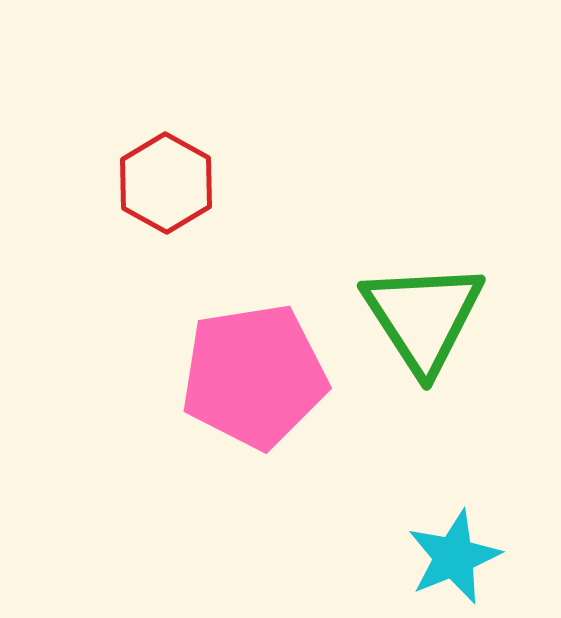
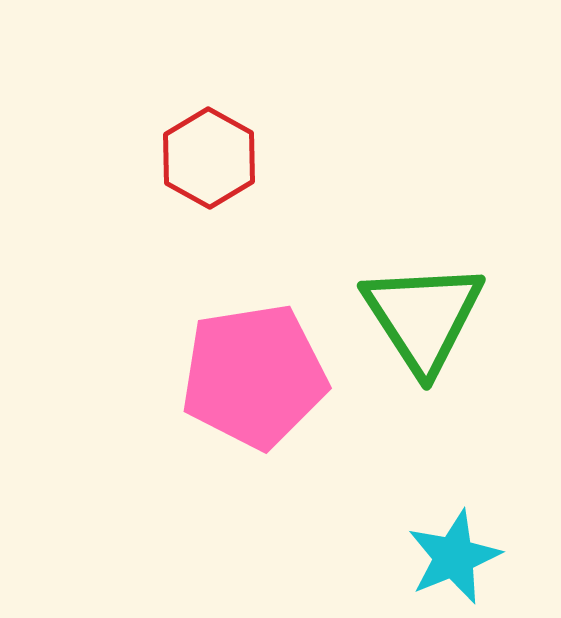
red hexagon: moved 43 px right, 25 px up
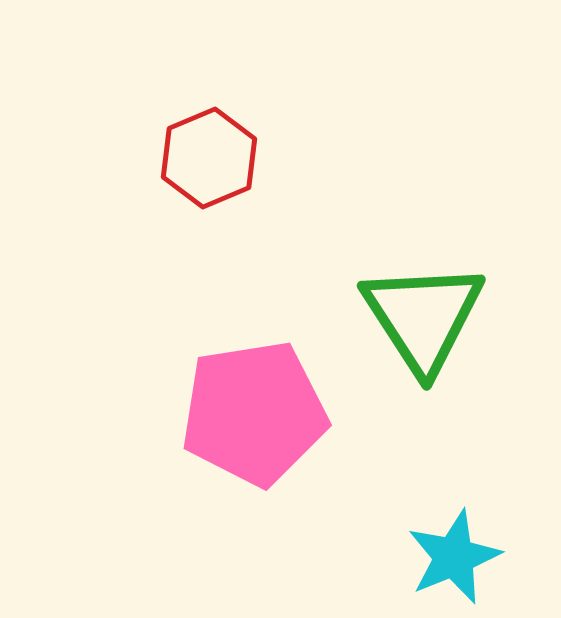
red hexagon: rotated 8 degrees clockwise
pink pentagon: moved 37 px down
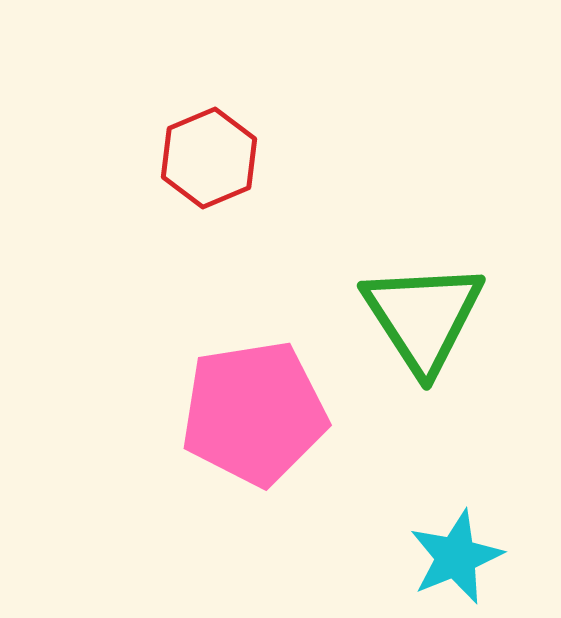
cyan star: moved 2 px right
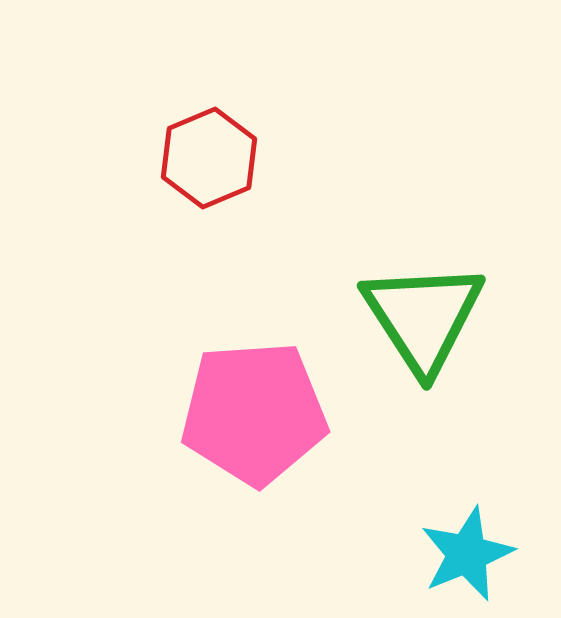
pink pentagon: rotated 5 degrees clockwise
cyan star: moved 11 px right, 3 px up
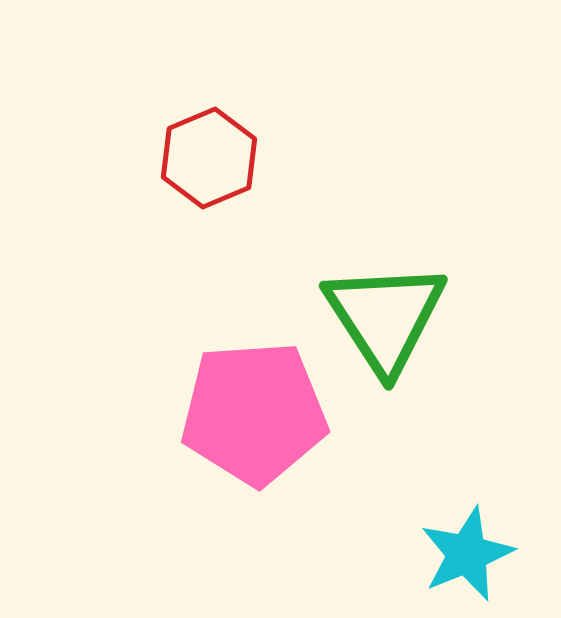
green triangle: moved 38 px left
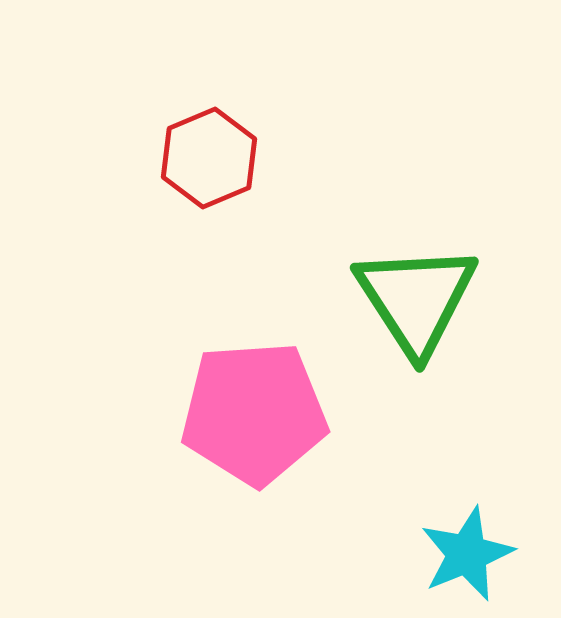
green triangle: moved 31 px right, 18 px up
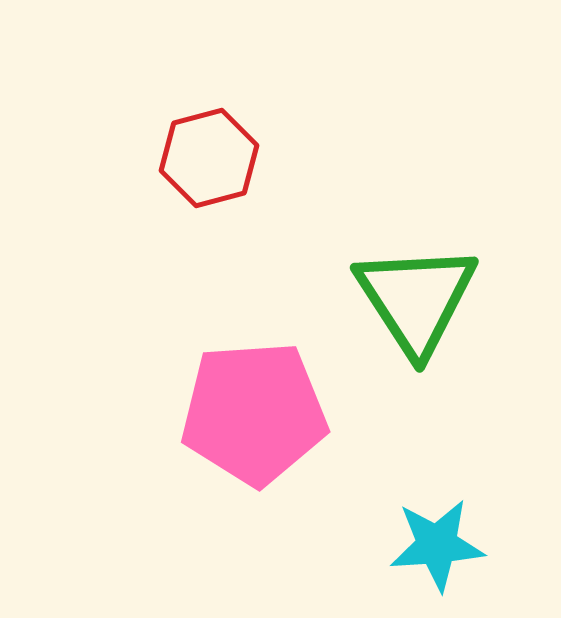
red hexagon: rotated 8 degrees clockwise
cyan star: moved 30 px left, 9 px up; rotated 18 degrees clockwise
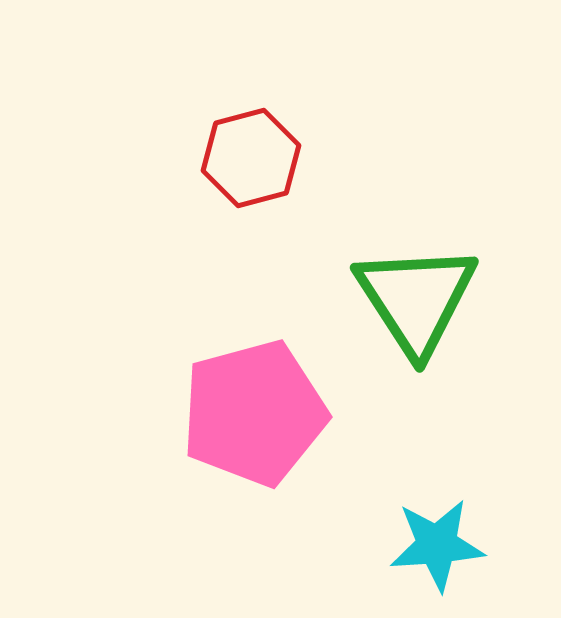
red hexagon: moved 42 px right
pink pentagon: rotated 11 degrees counterclockwise
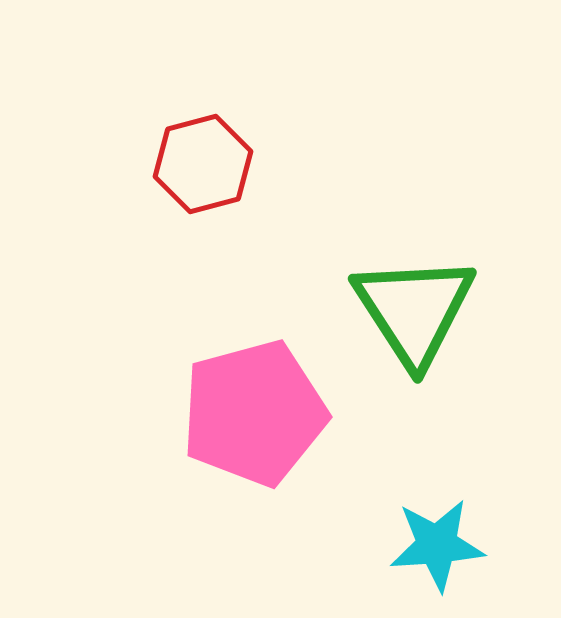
red hexagon: moved 48 px left, 6 px down
green triangle: moved 2 px left, 11 px down
